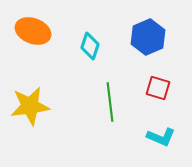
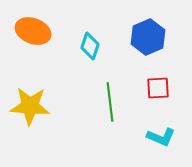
red square: rotated 20 degrees counterclockwise
yellow star: rotated 12 degrees clockwise
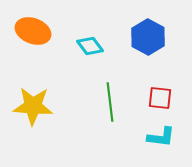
blue hexagon: rotated 8 degrees counterclockwise
cyan diamond: rotated 56 degrees counterclockwise
red square: moved 2 px right, 10 px down; rotated 10 degrees clockwise
yellow star: moved 3 px right
cyan L-shape: rotated 16 degrees counterclockwise
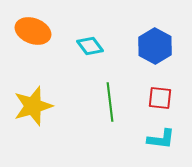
blue hexagon: moved 7 px right, 9 px down
yellow star: rotated 21 degrees counterclockwise
cyan L-shape: moved 2 px down
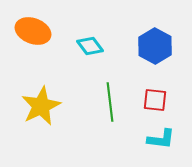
red square: moved 5 px left, 2 px down
yellow star: moved 8 px right; rotated 9 degrees counterclockwise
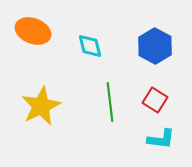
cyan diamond: rotated 24 degrees clockwise
red square: rotated 25 degrees clockwise
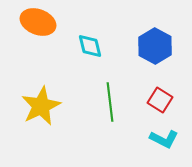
orange ellipse: moved 5 px right, 9 px up
red square: moved 5 px right
cyan L-shape: moved 3 px right; rotated 20 degrees clockwise
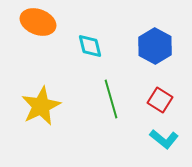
green line: moved 1 px right, 3 px up; rotated 9 degrees counterclockwise
cyan L-shape: rotated 12 degrees clockwise
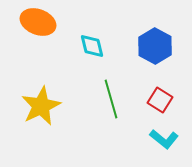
cyan diamond: moved 2 px right
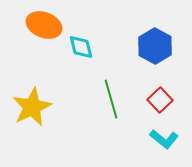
orange ellipse: moved 6 px right, 3 px down
cyan diamond: moved 11 px left, 1 px down
red square: rotated 15 degrees clockwise
yellow star: moved 9 px left, 1 px down
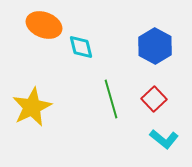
red square: moved 6 px left, 1 px up
